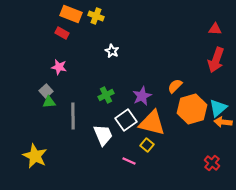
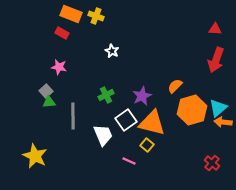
orange hexagon: moved 1 px down
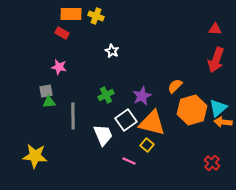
orange rectangle: rotated 20 degrees counterclockwise
gray square: rotated 32 degrees clockwise
yellow star: rotated 20 degrees counterclockwise
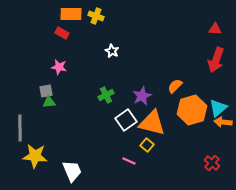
gray line: moved 53 px left, 12 px down
white trapezoid: moved 31 px left, 36 px down
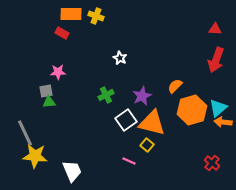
white star: moved 8 px right, 7 px down
pink star: moved 1 px left, 5 px down; rotated 14 degrees counterclockwise
gray line: moved 5 px right, 5 px down; rotated 24 degrees counterclockwise
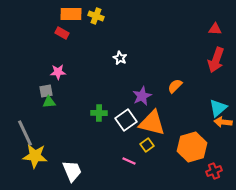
green cross: moved 7 px left, 18 px down; rotated 28 degrees clockwise
orange hexagon: moved 37 px down
yellow square: rotated 16 degrees clockwise
red cross: moved 2 px right, 8 px down; rotated 28 degrees clockwise
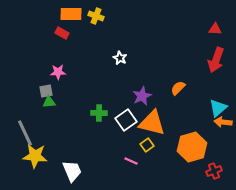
orange semicircle: moved 3 px right, 2 px down
pink line: moved 2 px right
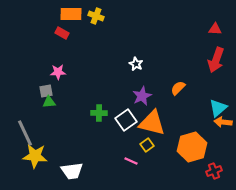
white star: moved 16 px right, 6 px down
white trapezoid: rotated 105 degrees clockwise
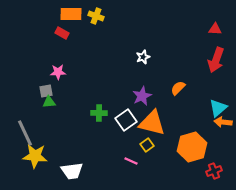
white star: moved 7 px right, 7 px up; rotated 24 degrees clockwise
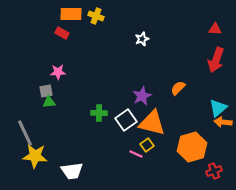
white star: moved 1 px left, 18 px up
pink line: moved 5 px right, 7 px up
